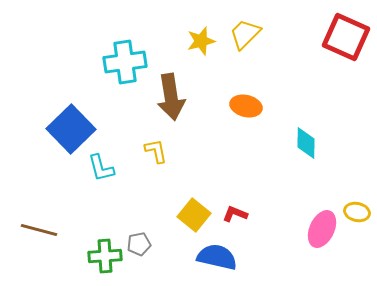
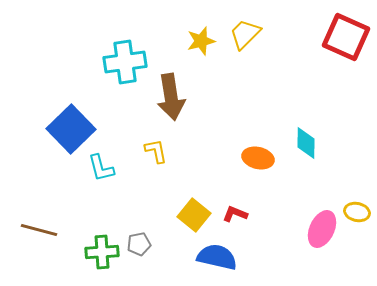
orange ellipse: moved 12 px right, 52 px down
green cross: moved 3 px left, 4 px up
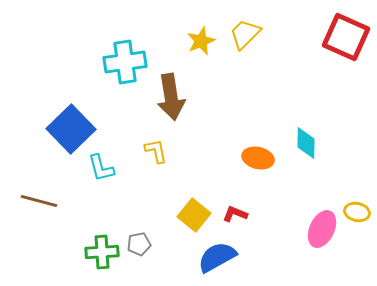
yellow star: rotated 8 degrees counterclockwise
brown line: moved 29 px up
blue semicircle: rotated 42 degrees counterclockwise
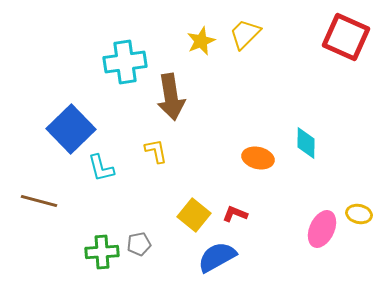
yellow ellipse: moved 2 px right, 2 px down
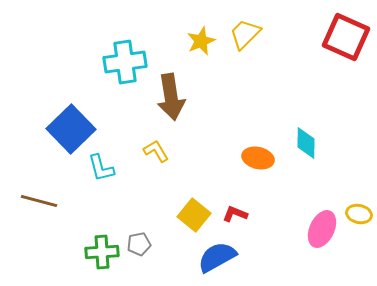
yellow L-shape: rotated 20 degrees counterclockwise
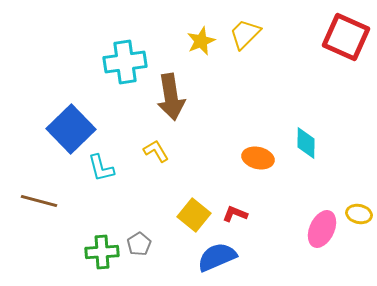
gray pentagon: rotated 20 degrees counterclockwise
blue semicircle: rotated 6 degrees clockwise
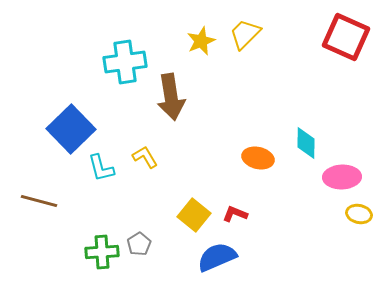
yellow L-shape: moved 11 px left, 6 px down
pink ellipse: moved 20 px right, 52 px up; rotated 63 degrees clockwise
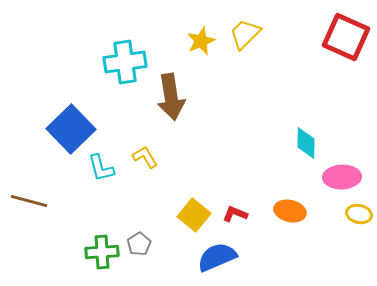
orange ellipse: moved 32 px right, 53 px down
brown line: moved 10 px left
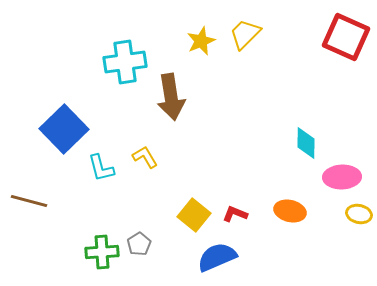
blue square: moved 7 px left
